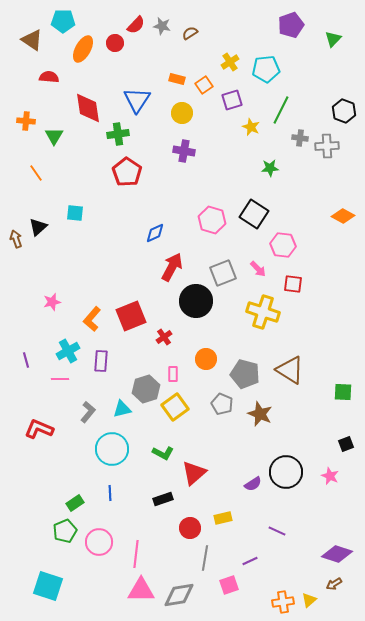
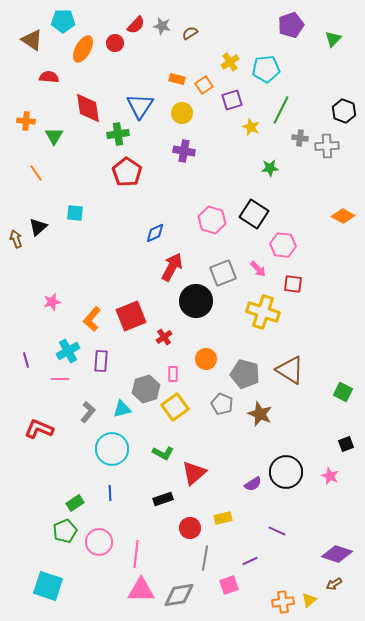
blue triangle at (137, 100): moved 3 px right, 6 px down
green square at (343, 392): rotated 24 degrees clockwise
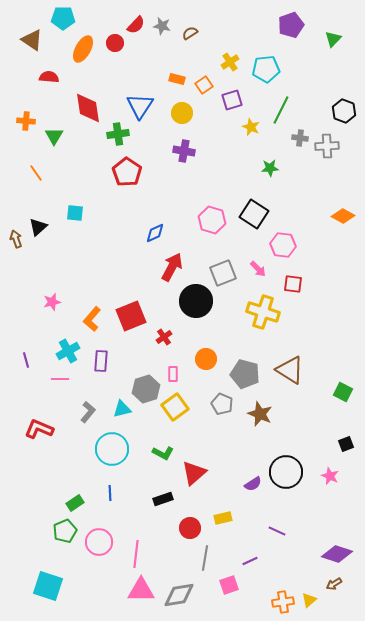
cyan pentagon at (63, 21): moved 3 px up
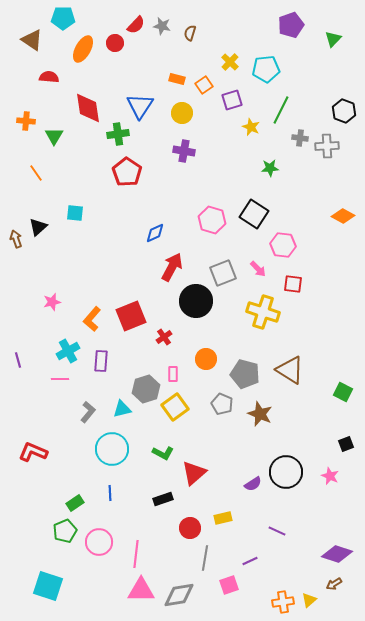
brown semicircle at (190, 33): rotated 42 degrees counterclockwise
yellow cross at (230, 62): rotated 12 degrees counterclockwise
purple line at (26, 360): moved 8 px left
red L-shape at (39, 429): moved 6 px left, 23 px down
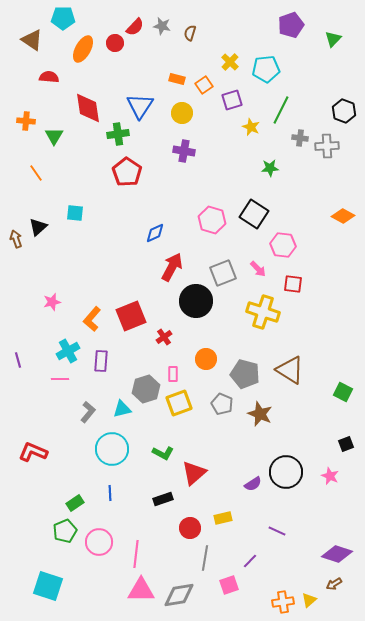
red semicircle at (136, 25): moved 1 px left, 2 px down
yellow square at (175, 407): moved 4 px right, 4 px up; rotated 16 degrees clockwise
purple line at (250, 561): rotated 21 degrees counterclockwise
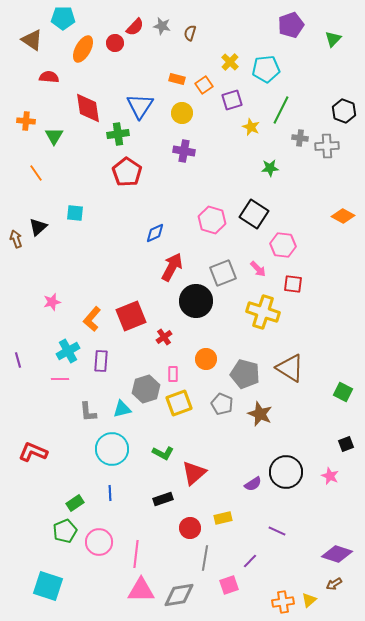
brown triangle at (290, 370): moved 2 px up
gray L-shape at (88, 412): rotated 135 degrees clockwise
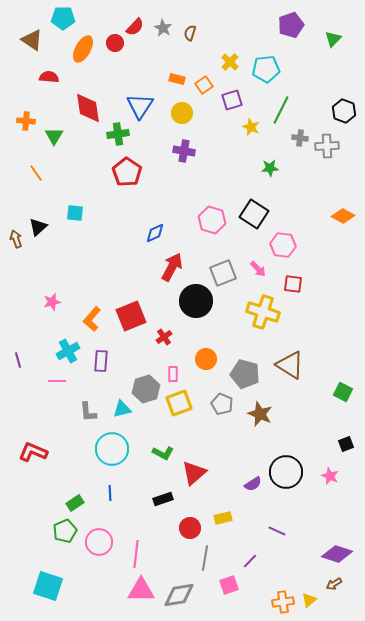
gray star at (162, 26): moved 1 px right, 2 px down; rotated 18 degrees clockwise
brown triangle at (290, 368): moved 3 px up
pink line at (60, 379): moved 3 px left, 2 px down
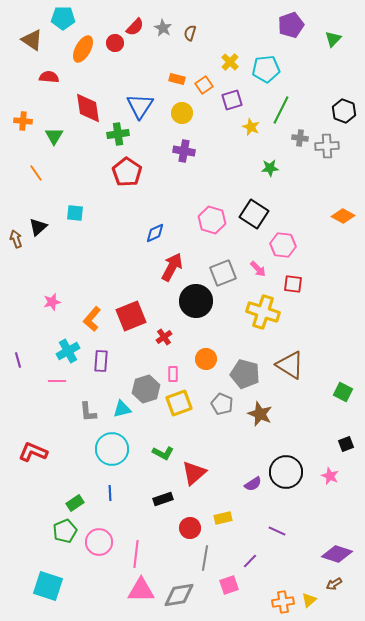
orange cross at (26, 121): moved 3 px left
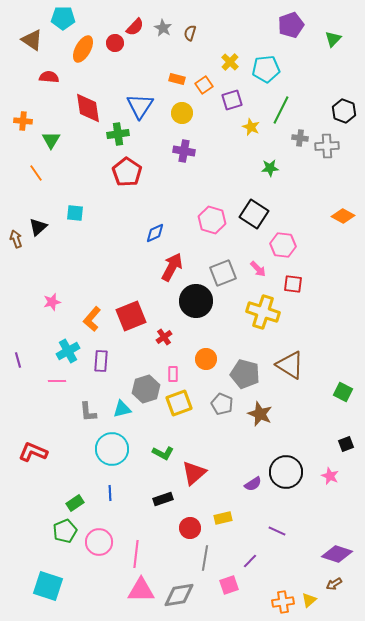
green triangle at (54, 136): moved 3 px left, 4 px down
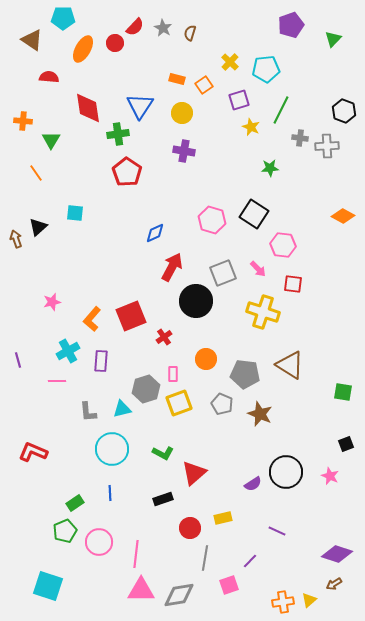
purple square at (232, 100): moved 7 px right
gray pentagon at (245, 374): rotated 8 degrees counterclockwise
green square at (343, 392): rotated 18 degrees counterclockwise
